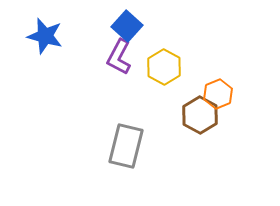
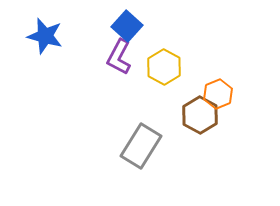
gray rectangle: moved 15 px right; rotated 18 degrees clockwise
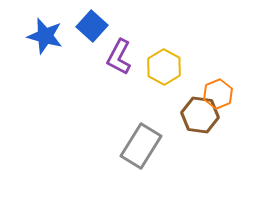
blue square: moved 35 px left
brown hexagon: rotated 21 degrees counterclockwise
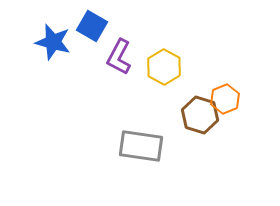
blue square: rotated 12 degrees counterclockwise
blue star: moved 8 px right, 6 px down
orange hexagon: moved 7 px right, 5 px down
brown hexagon: rotated 9 degrees clockwise
gray rectangle: rotated 66 degrees clockwise
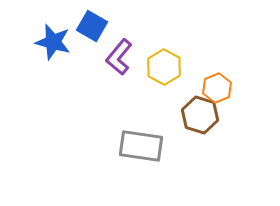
purple L-shape: rotated 12 degrees clockwise
orange hexagon: moved 8 px left, 11 px up
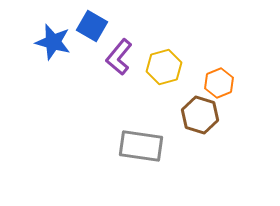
yellow hexagon: rotated 16 degrees clockwise
orange hexagon: moved 2 px right, 5 px up
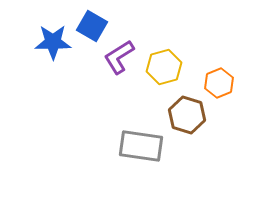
blue star: rotated 15 degrees counterclockwise
purple L-shape: rotated 18 degrees clockwise
brown hexagon: moved 13 px left
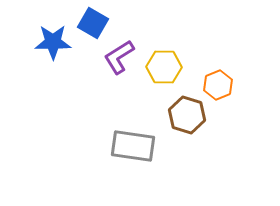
blue square: moved 1 px right, 3 px up
yellow hexagon: rotated 16 degrees clockwise
orange hexagon: moved 1 px left, 2 px down
gray rectangle: moved 8 px left
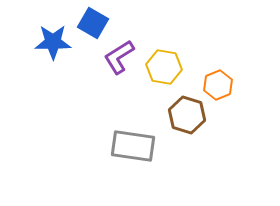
yellow hexagon: rotated 8 degrees clockwise
